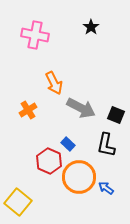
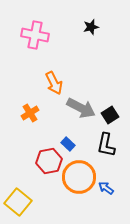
black star: rotated 21 degrees clockwise
orange cross: moved 2 px right, 3 px down
black square: moved 6 px left; rotated 36 degrees clockwise
red hexagon: rotated 25 degrees clockwise
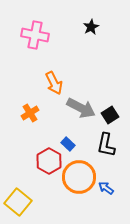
black star: rotated 14 degrees counterclockwise
red hexagon: rotated 20 degrees counterclockwise
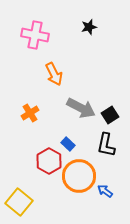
black star: moved 2 px left; rotated 14 degrees clockwise
orange arrow: moved 9 px up
orange circle: moved 1 px up
blue arrow: moved 1 px left, 3 px down
yellow square: moved 1 px right
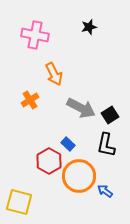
orange cross: moved 13 px up
yellow square: rotated 24 degrees counterclockwise
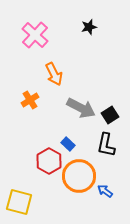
pink cross: rotated 32 degrees clockwise
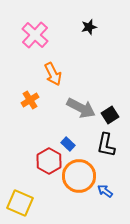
orange arrow: moved 1 px left
yellow square: moved 1 px right, 1 px down; rotated 8 degrees clockwise
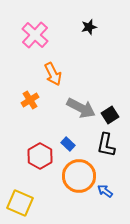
red hexagon: moved 9 px left, 5 px up
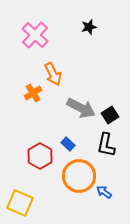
orange cross: moved 3 px right, 7 px up
blue arrow: moved 1 px left, 1 px down
